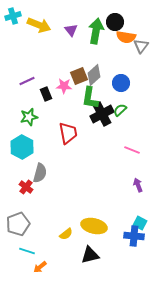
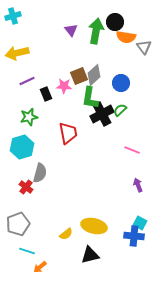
yellow arrow: moved 22 px left, 28 px down; rotated 145 degrees clockwise
gray triangle: moved 3 px right, 1 px down; rotated 14 degrees counterclockwise
cyan hexagon: rotated 15 degrees clockwise
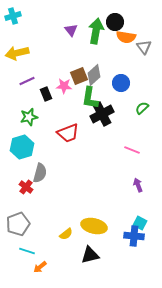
green semicircle: moved 22 px right, 2 px up
red trapezoid: rotated 80 degrees clockwise
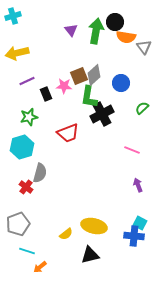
green L-shape: moved 1 px left, 1 px up
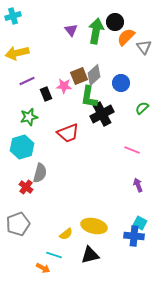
orange semicircle: rotated 126 degrees clockwise
cyan line: moved 27 px right, 4 px down
orange arrow: moved 3 px right, 1 px down; rotated 112 degrees counterclockwise
